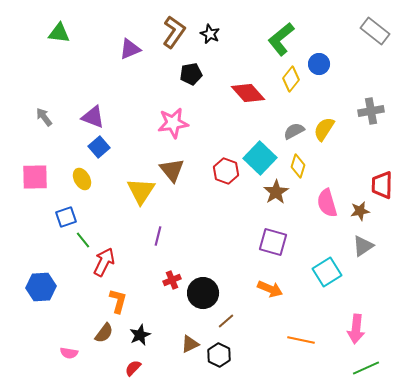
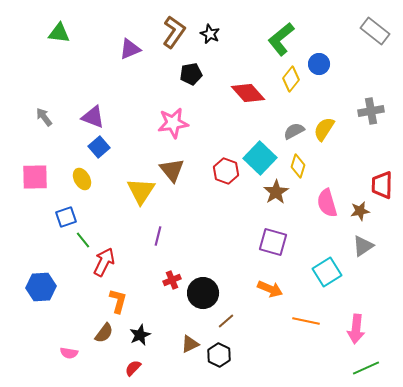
orange line at (301, 340): moved 5 px right, 19 px up
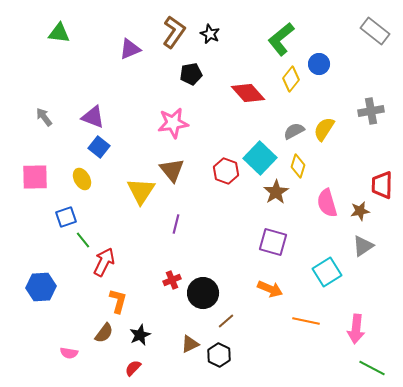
blue square at (99, 147): rotated 10 degrees counterclockwise
purple line at (158, 236): moved 18 px right, 12 px up
green line at (366, 368): moved 6 px right; rotated 52 degrees clockwise
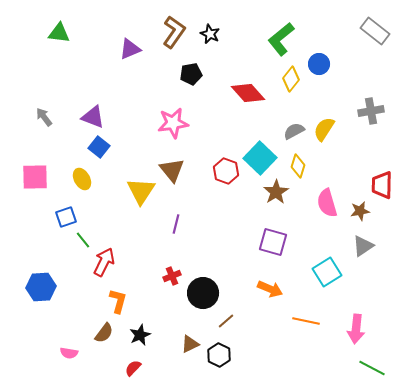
red cross at (172, 280): moved 4 px up
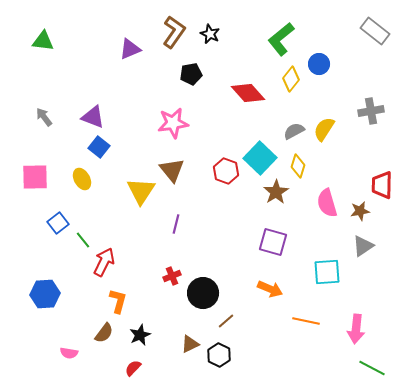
green triangle at (59, 33): moved 16 px left, 8 px down
blue square at (66, 217): moved 8 px left, 6 px down; rotated 20 degrees counterclockwise
cyan square at (327, 272): rotated 28 degrees clockwise
blue hexagon at (41, 287): moved 4 px right, 7 px down
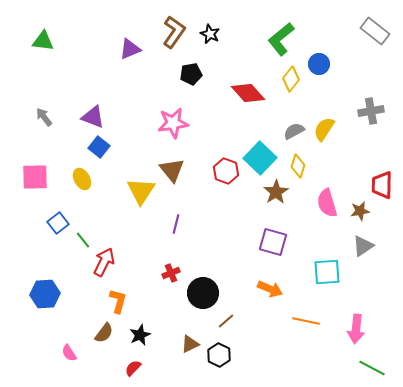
red cross at (172, 276): moved 1 px left, 3 px up
pink semicircle at (69, 353): rotated 48 degrees clockwise
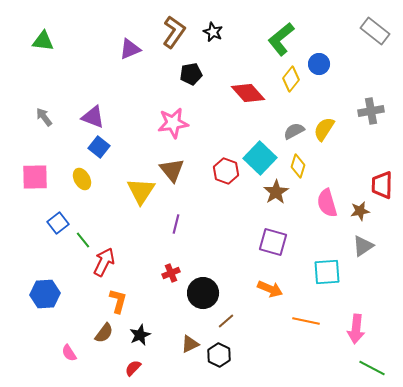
black star at (210, 34): moved 3 px right, 2 px up
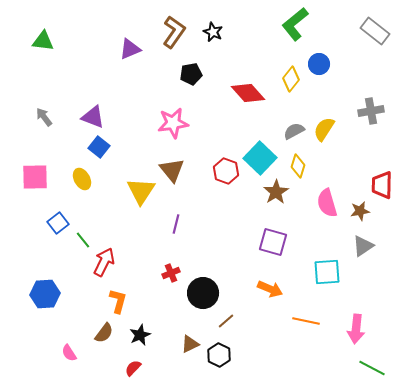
green L-shape at (281, 39): moved 14 px right, 15 px up
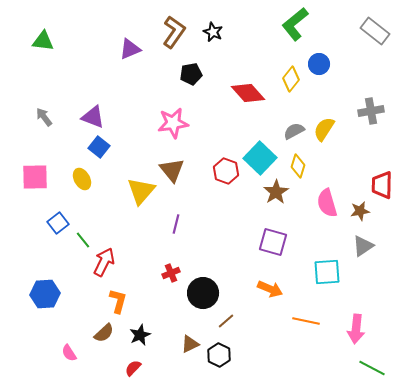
yellow triangle at (141, 191): rotated 8 degrees clockwise
brown semicircle at (104, 333): rotated 10 degrees clockwise
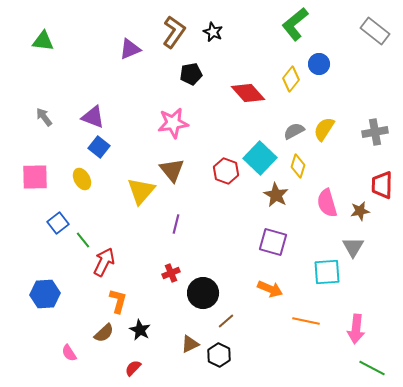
gray cross at (371, 111): moved 4 px right, 21 px down
brown star at (276, 192): moved 3 px down; rotated 10 degrees counterclockwise
gray triangle at (363, 246): moved 10 px left, 1 px down; rotated 25 degrees counterclockwise
black star at (140, 335): moved 5 px up; rotated 20 degrees counterclockwise
